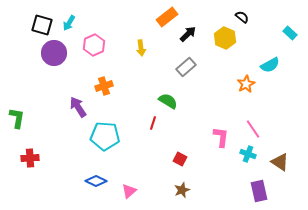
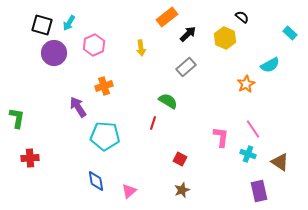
blue diamond: rotated 55 degrees clockwise
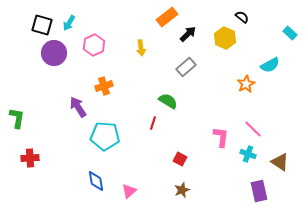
pink line: rotated 12 degrees counterclockwise
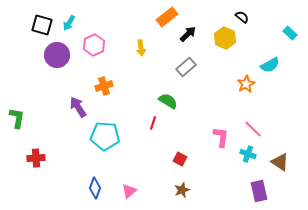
purple circle: moved 3 px right, 2 px down
red cross: moved 6 px right
blue diamond: moved 1 px left, 7 px down; rotated 30 degrees clockwise
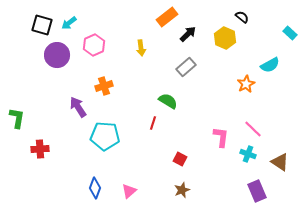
cyan arrow: rotated 21 degrees clockwise
red cross: moved 4 px right, 9 px up
purple rectangle: moved 2 px left; rotated 10 degrees counterclockwise
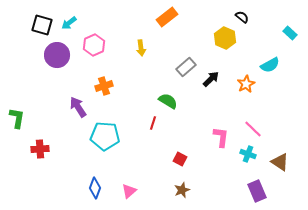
black arrow: moved 23 px right, 45 px down
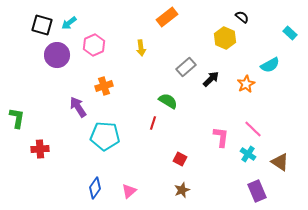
cyan cross: rotated 14 degrees clockwise
blue diamond: rotated 15 degrees clockwise
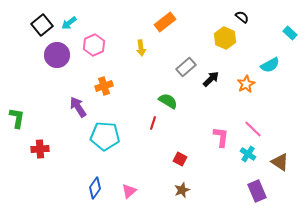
orange rectangle: moved 2 px left, 5 px down
black square: rotated 35 degrees clockwise
